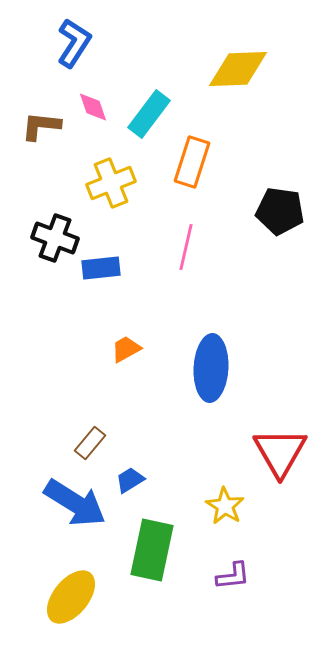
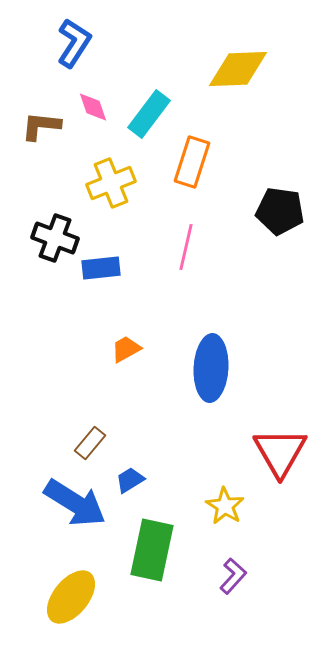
purple L-shape: rotated 42 degrees counterclockwise
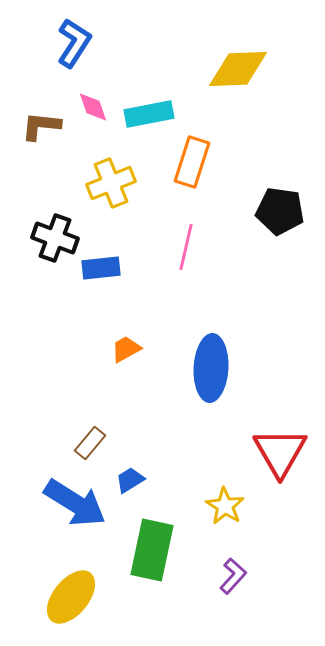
cyan rectangle: rotated 42 degrees clockwise
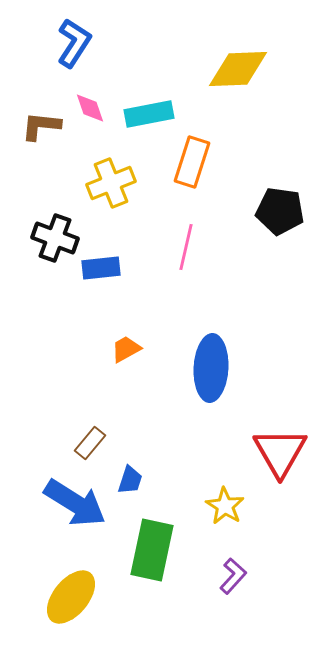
pink diamond: moved 3 px left, 1 px down
blue trapezoid: rotated 140 degrees clockwise
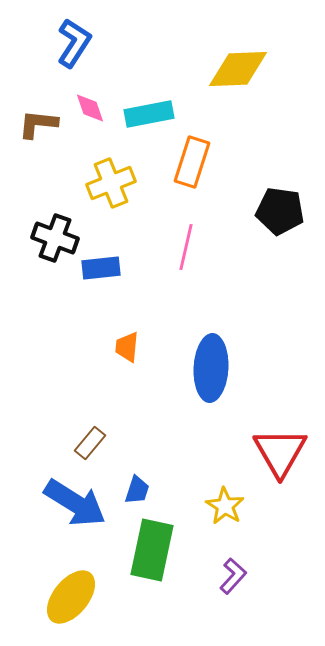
brown L-shape: moved 3 px left, 2 px up
orange trapezoid: moved 1 px right, 2 px up; rotated 56 degrees counterclockwise
blue trapezoid: moved 7 px right, 10 px down
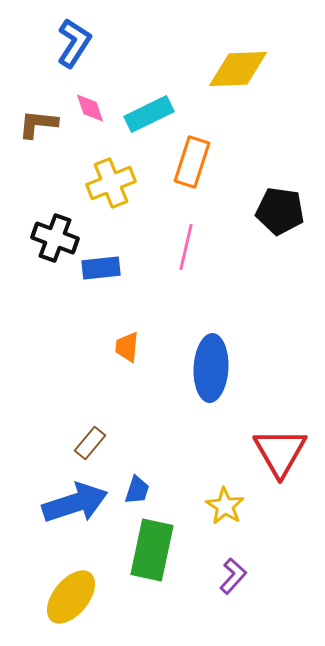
cyan rectangle: rotated 15 degrees counterclockwise
blue arrow: rotated 50 degrees counterclockwise
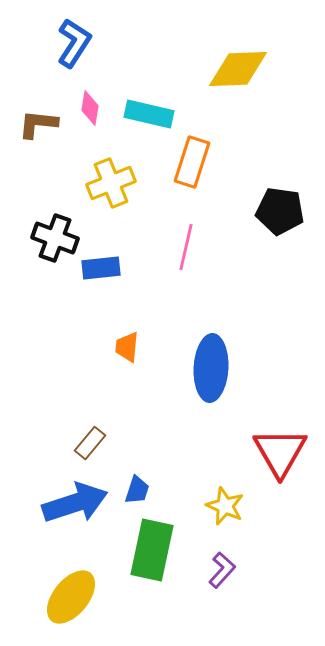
pink diamond: rotated 28 degrees clockwise
cyan rectangle: rotated 39 degrees clockwise
yellow star: rotated 9 degrees counterclockwise
purple L-shape: moved 11 px left, 6 px up
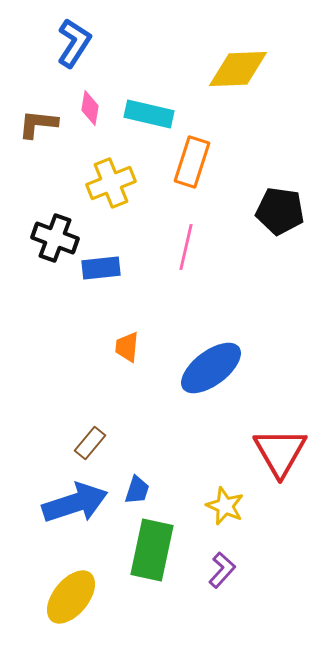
blue ellipse: rotated 50 degrees clockwise
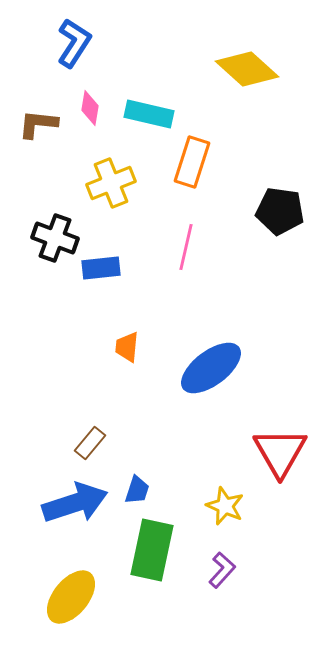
yellow diamond: moved 9 px right; rotated 44 degrees clockwise
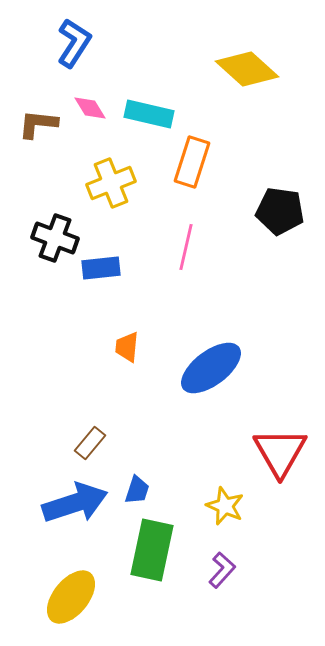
pink diamond: rotated 40 degrees counterclockwise
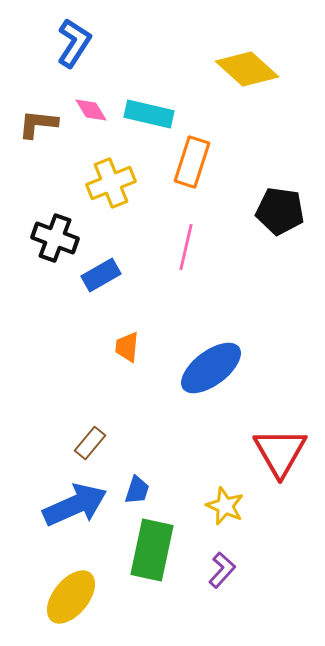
pink diamond: moved 1 px right, 2 px down
blue rectangle: moved 7 px down; rotated 24 degrees counterclockwise
blue arrow: moved 2 px down; rotated 6 degrees counterclockwise
